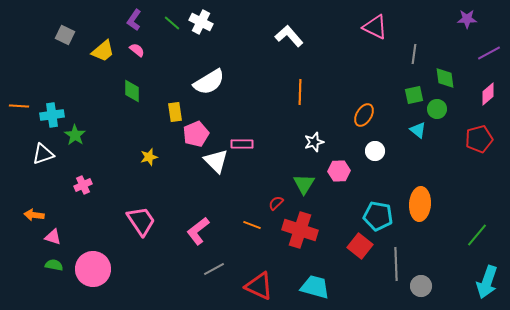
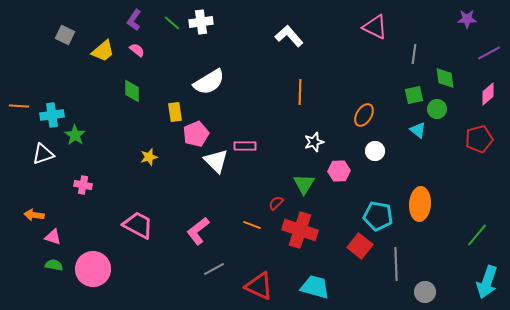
white cross at (201, 22): rotated 35 degrees counterclockwise
pink rectangle at (242, 144): moved 3 px right, 2 px down
pink cross at (83, 185): rotated 36 degrees clockwise
pink trapezoid at (141, 221): moved 3 px left, 4 px down; rotated 28 degrees counterclockwise
gray circle at (421, 286): moved 4 px right, 6 px down
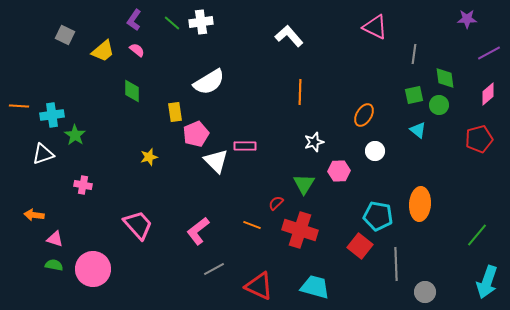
green circle at (437, 109): moved 2 px right, 4 px up
pink trapezoid at (138, 225): rotated 20 degrees clockwise
pink triangle at (53, 237): moved 2 px right, 2 px down
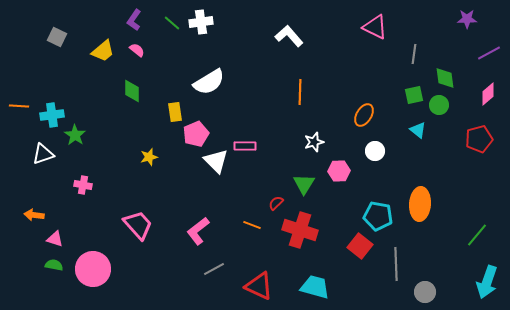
gray square at (65, 35): moved 8 px left, 2 px down
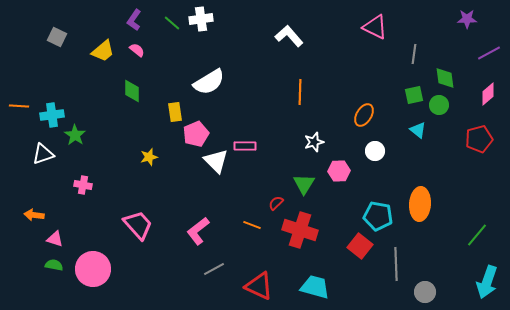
white cross at (201, 22): moved 3 px up
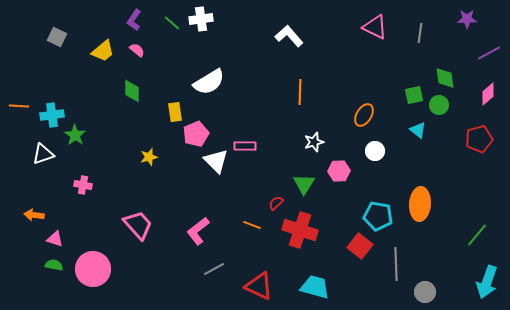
gray line at (414, 54): moved 6 px right, 21 px up
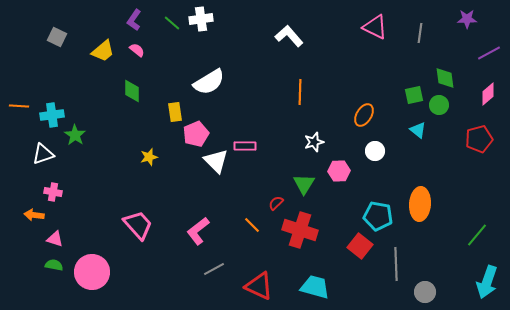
pink cross at (83, 185): moved 30 px left, 7 px down
orange line at (252, 225): rotated 24 degrees clockwise
pink circle at (93, 269): moved 1 px left, 3 px down
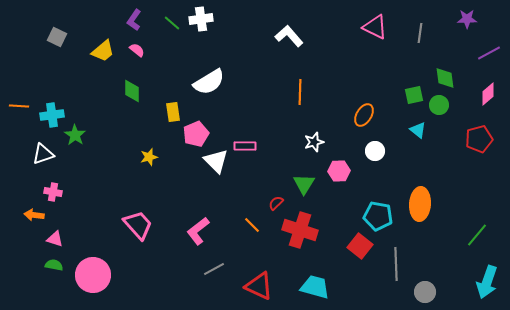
yellow rectangle at (175, 112): moved 2 px left
pink circle at (92, 272): moved 1 px right, 3 px down
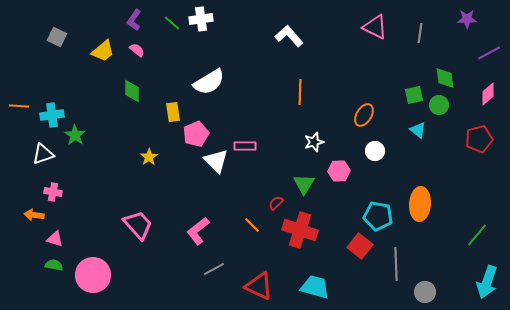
yellow star at (149, 157): rotated 18 degrees counterclockwise
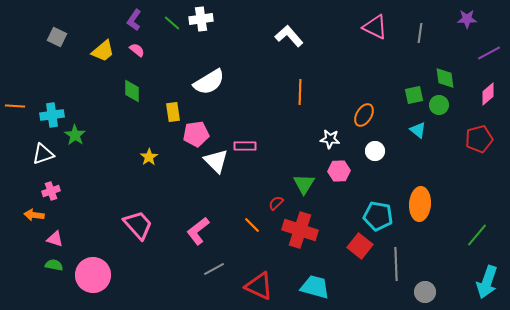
orange line at (19, 106): moved 4 px left
pink pentagon at (196, 134): rotated 15 degrees clockwise
white star at (314, 142): moved 16 px right, 3 px up; rotated 24 degrees clockwise
pink cross at (53, 192): moved 2 px left, 1 px up; rotated 30 degrees counterclockwise
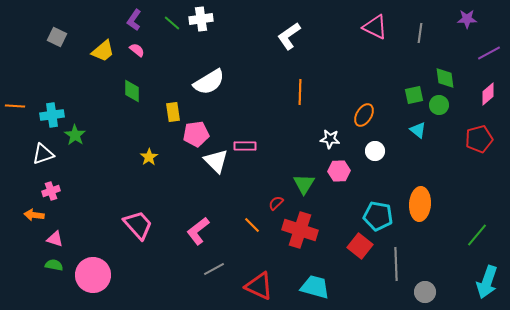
white L-shape at (289, 36): rotated 84 degrees counterclockwise
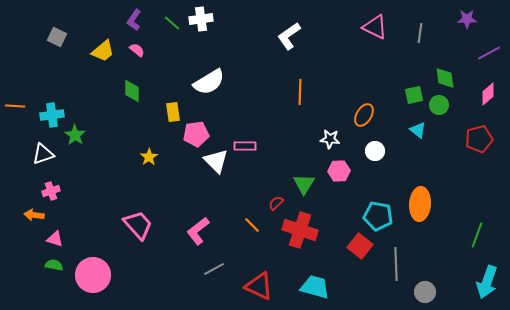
green line at (477, 235): rotated 20 degrees counterclockwise
